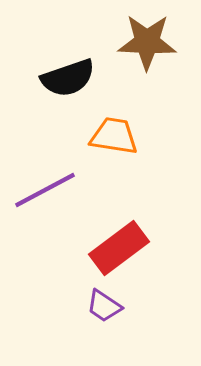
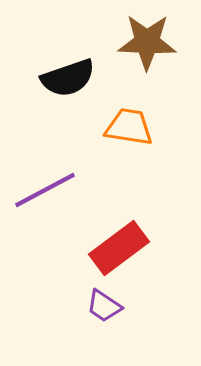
orange trapezoid: moved 15 px right, 9 px up
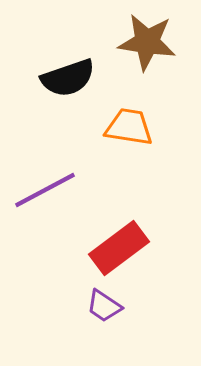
brown star: rotated 6 degrees clockwise
